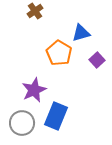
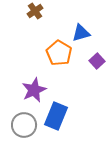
purple square: moved 1 px down
gray circle: moved 2 px right, 2 px down
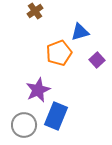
blue triangle: moved 1 px left, 1 px up
orange pentagon: rotated 20 degrees clockwise
purple square: moved 1 px up
purple star: moved 4 px right
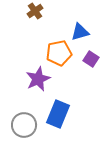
orange pentagon: rotated 10 degrees clockwise
purple square: moved 6 px left, 1 px up; rotated 14 degrees counterclockwise
purple star: moved 11 px up
blue rectangle: moved 2 px right, 2 px up
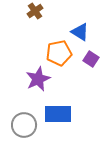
blue triangle: rotated 48 degrees clockwise
blue rectangle: rotated 68 degrees clockwise
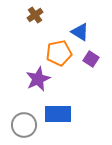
brown cross: moved 4 px down
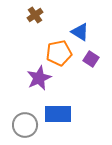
purple star: moved 1 px right, 1 px up
gray circle: moved 1 px right
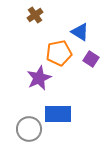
gray circle: moved 4 px right, 4 px down
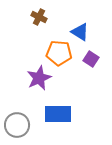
brown cross: moved 4 px right, 2 px down; rotated 28 degrees counterclockwise
orange pentagon: rotated 15 degrees clockwise
gray circle: moved 12 px left, 4 px up
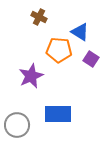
orange pentagon: moved 3 px up
purple star: moved 8 px left, 2 px up
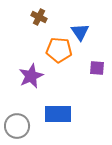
blue triangle: rotated 24 degrees clockwise
purple square: moved 6 px right, 9 px down; rotated 28 degrees counterclockwise
gray circle: moved 1 px down
